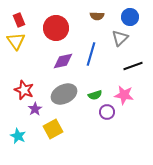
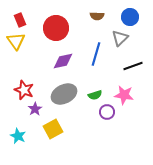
red rectangle: moved 1 px right
blue line: moved 5 px right
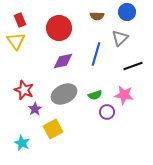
blue circle: moved 3 px left, 5 px up
red circle: moved 3 px right
cyan star: moved 4 px right, 7 px down
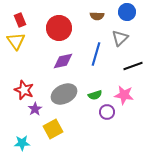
cyan star: rotated 28 degrees counterclockwise
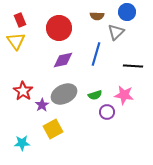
gray triangle: moved 4 px left, 6 px up
purple diamond: moved 1 px up
black line: rotated 24 degrees clockwise
red star: moved 1 px left, 1 px down; rotated 12 degrees clockwise
purple star: moved 7 px right, 4 px up
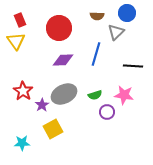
blue circle: moved 1 px down
purple diamond: rotated 10 degrees clockwise
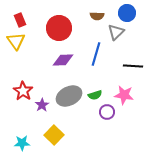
gray ellipse: moved 5 px right, 2 px down
yellow square: moved 1 px right, 6 px down; rotated 18 degrees counterclockwise
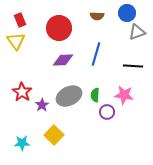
gray triangle: moved 21 px right; rotated 24 degrees clockwise
red star: moved 1 px left, 1 px down
green semicircle: rotated 112 degrees clockwise
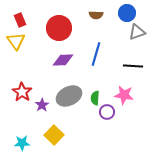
brown semicircle: moved 1 px left, 1 px up
green semicircle: moved 3 px down
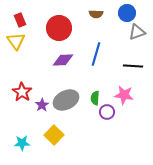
brown semicircle: moved 1 px up
gray ellipse: moved 3 px left, 4 px down
